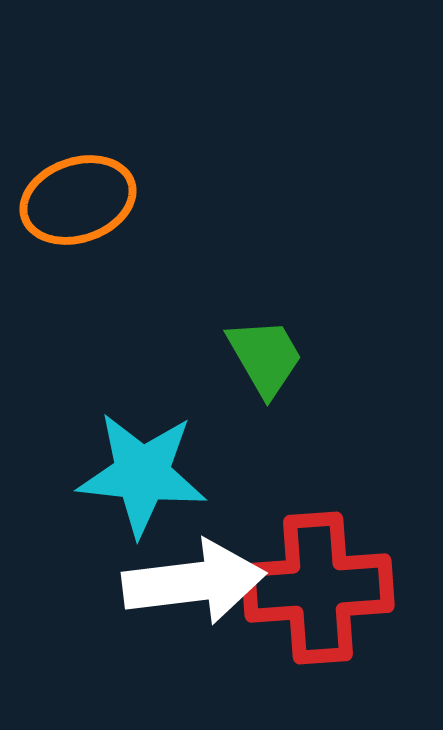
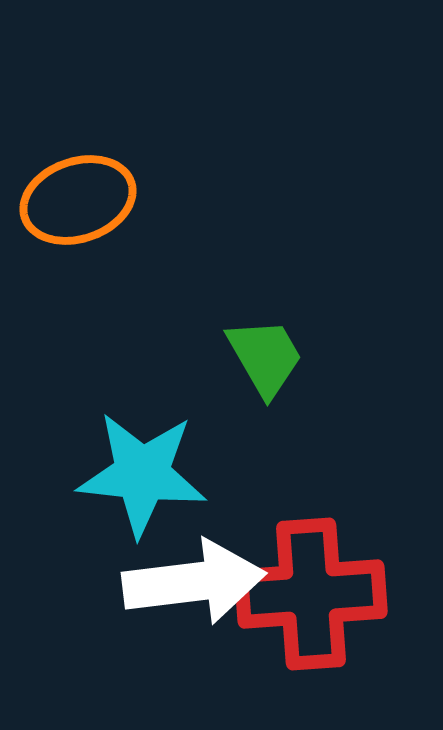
red cross: moved 7 px left, 6 px down
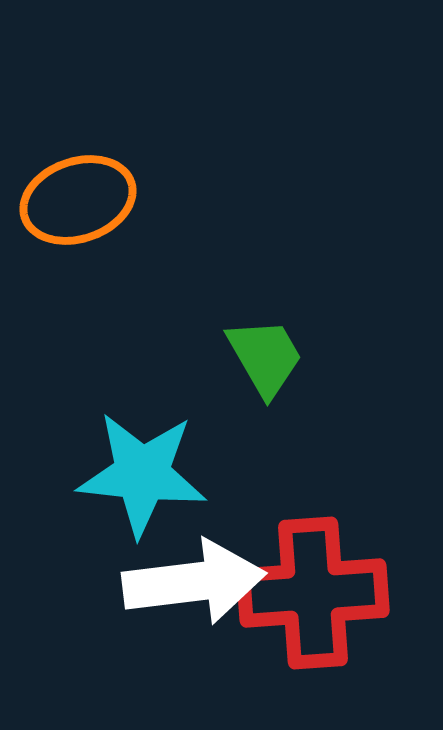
red cross: moved 2 px right, 1 px up
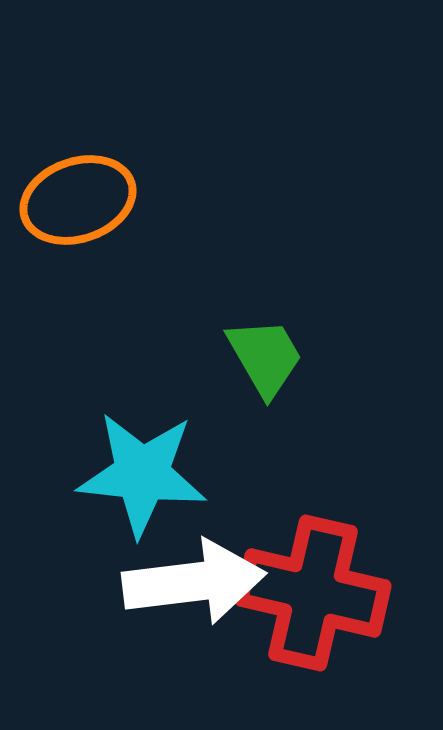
red cross: rotated 17 degrees clockwise
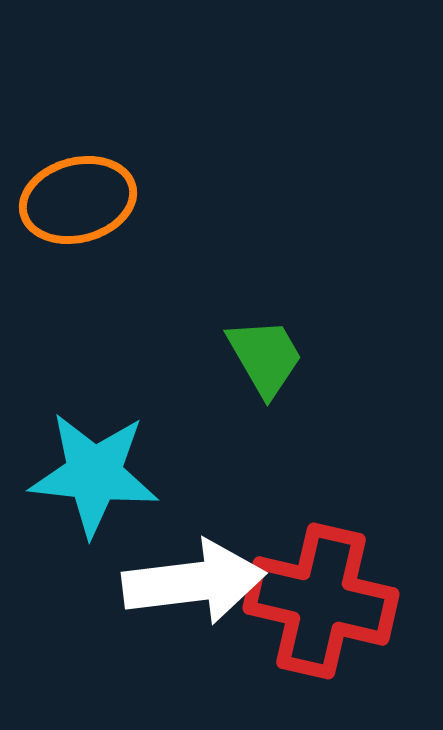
orange ellipse: rotated 4 degrees clockwise
cyan star: moved 48 px left
red cross: moved 8 px right, 8 px down
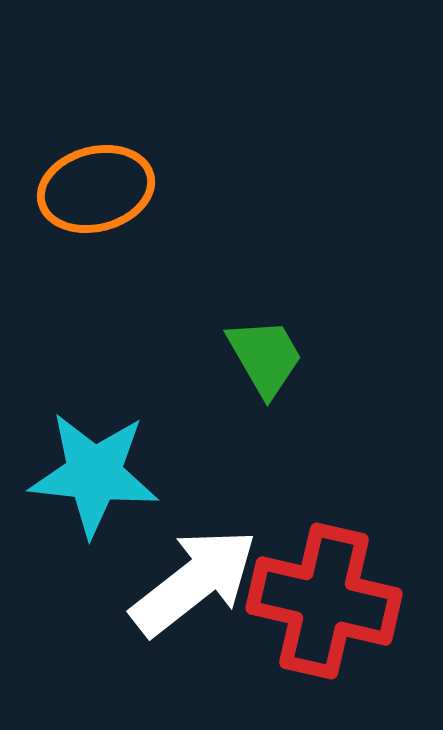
orange ellipse: moved 18 px right, 11 px up
white arrow: rotated 31 degrees counterclockwise
red cross: moved 3 px right
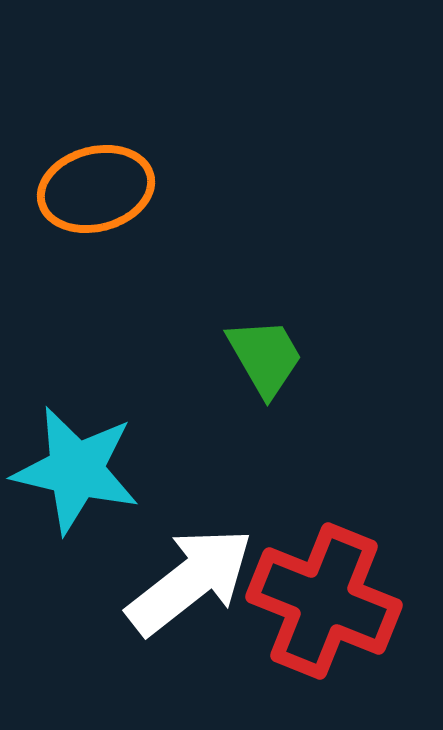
cyan star: moved 18 px left, 4 px up; rotated 7 degrees clockwise
white arrow: moved 4 px left, 1 px up
red cross: rotated 9 degrees clockwise
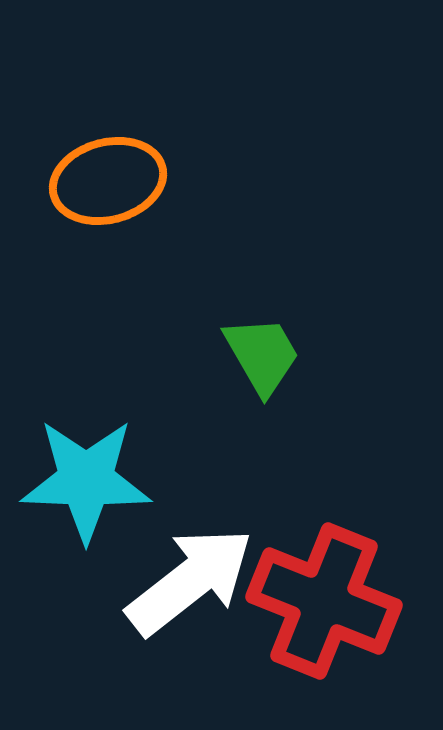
orange ellipse: moved 12 px right, 8 px up
green trapezoid: moved 3 px left, 2 px up
cyan star: moved 10 px right, 10 px down; rotated 11 degrees counterclockwise
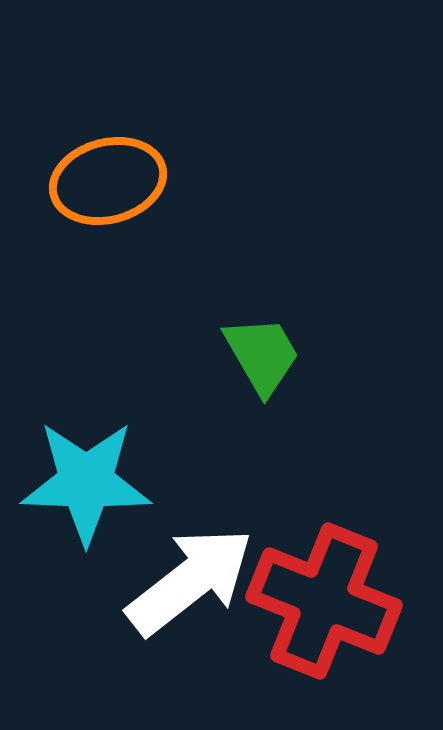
cyan star: moved 2 px down
